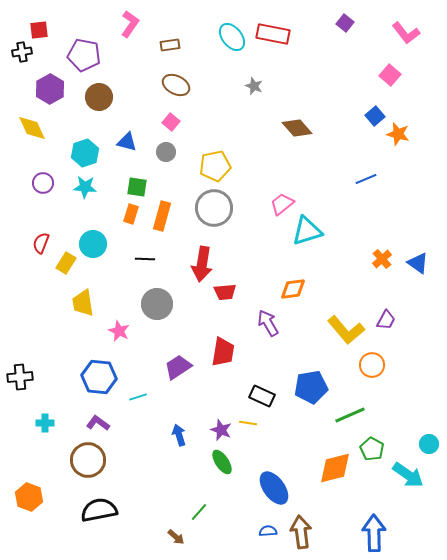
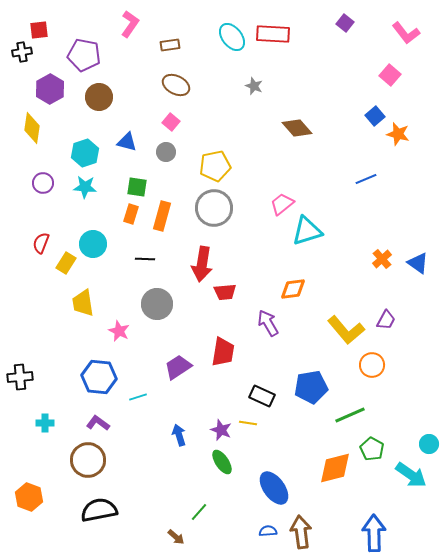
red rectangle at (273, 34): rotated 8 degrees counterclockwise
yellow diamond at (32, 128): rotated 32 degrees clockwise
cyan arrow at (408, 475): moved 3 px right
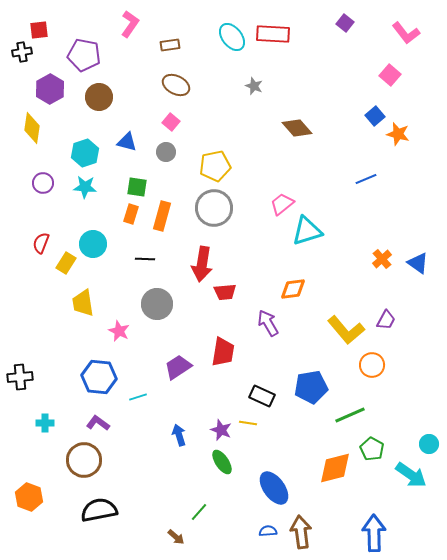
brown circle at (88, 460): moved 4 px left
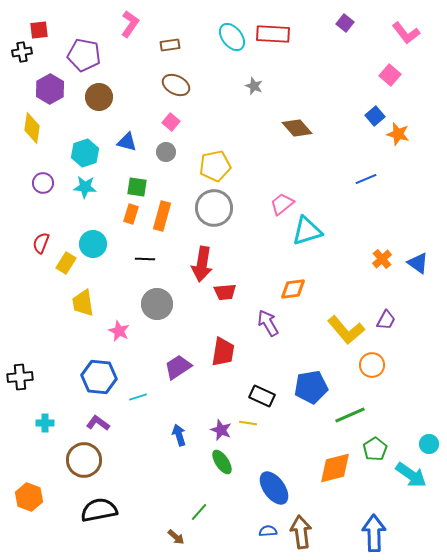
green pentagon at (372, 449): moved 3 px right; rotated 10 degrees clockwise
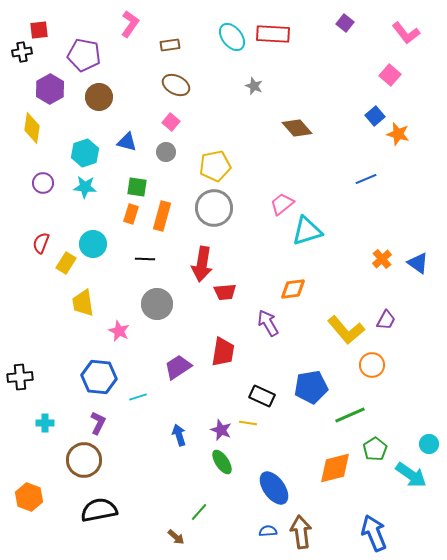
purple L-shape at (98, 423): rotated 80 degrees clockwise
blue arrow at (374, 533): rotated 21 degrees counterclockwise
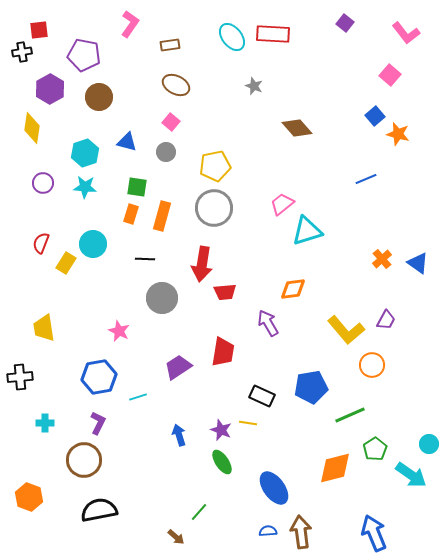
yellow trapezoid at (83, 303): moved 39 px left, 25 px down
gray circle at (157, 304): moved 5 px right, 6 px up
blue hexagon at (99, 377): rotated 16 degrees counterclockwise
